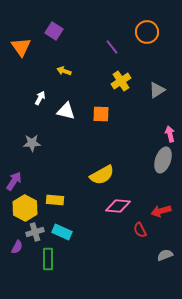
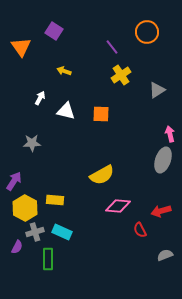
yellow cross: moved 6 px up
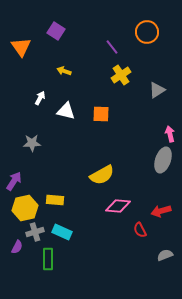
purple square: moved 2 px right
yellow hexagon: rotated 20 degrees clockwise
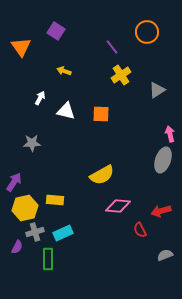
purple arrow: moved 1 px down
cyan rectangle: moved 1 px right, 1 px down; rotated 48 degrees counterclockwise
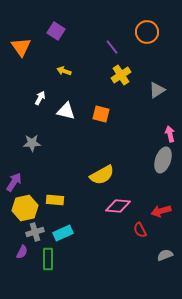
orange square: rotated 12 degrees clockwise
purple semicircle: moved 5 px right, 5 px down
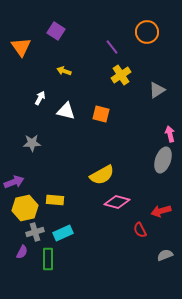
purple arrow: rotated 36 degrees clockwise
pink diamond: moved 1 px left, 4 px up; rotated 10 degrees clockwise
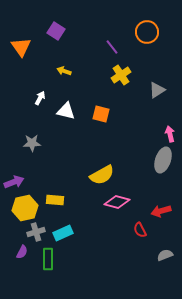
gray cross: moved 1 px right
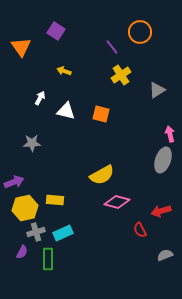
orange circle: moved 7 px left
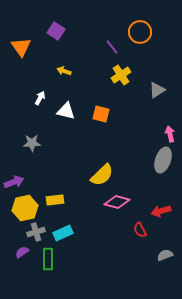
yellow semicircle: rotated 15 degrees counterclockwise
yellow rectangle: rotated 12 degrees counterclockwise
purple semicircle: rotated 152 degrees counterclockwise
